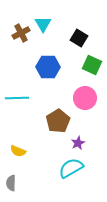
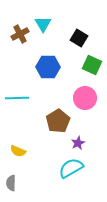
brown cross: moved 1 px left, 1 px down
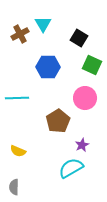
purple star: moved 4 px right, 2 px down
gray semicircle: moved 3 px right, 4 px down
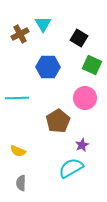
gray semicircle: moved 7 px right, 4 px up
